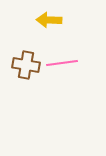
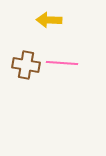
pink line: rotated 12 degrees clockwise
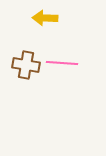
yellow arrow: moved 4 px left, 2 px up
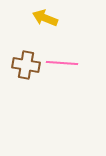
yellow arrow: rotated 20 degrees clockwise
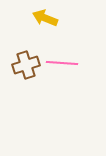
brown cross: rotated 28 degrees counterclockwise
